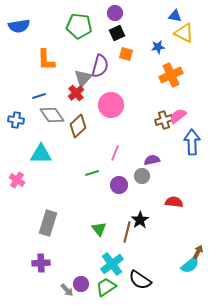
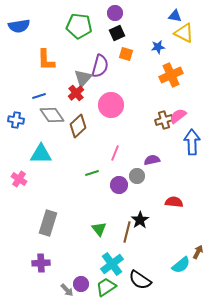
gray circle at (142, 176): moved 5 px left
pink cross at (17, 180): moved 2 px right, 1 px up
cyan semicircle at (190, 265): moved 9 px left
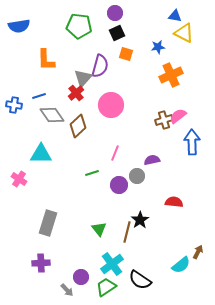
blue cross at (16, 120): moved 2 px left, 15 px up
purple circle at (81, 284): moved 7 px up
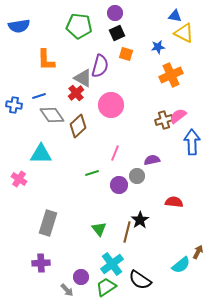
gray triangle at (83, 78): rotated 42 degrees counterclockwise
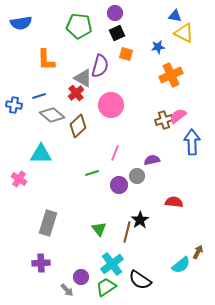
blue semicircle at (19, 26): moved 2 px right, 3 px up
gray diamond at (52, 115): rotated 15 degrees counterclockwise
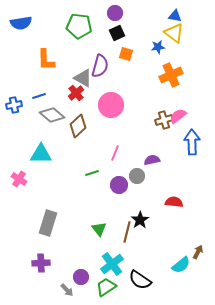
yellow triangle at (184, 33): moved 10 px left; rotated 10 degrees clockwise
blue cross at (14, 105): rotated 21 degrees counterclockwise
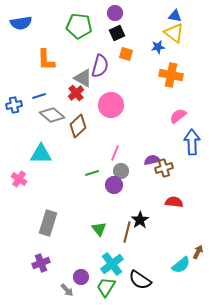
orange cross at (171, 75): rotated 35 degrees clockwise
brown cross at (164, 120): moved 48 px down
gray circle at (137, 176): moved 16 px left, 5 px up
purple circle at (119, 185): moved 5 px left
purple cross at (41, 263): rotated 18 degrees counterclockwise
green trapezoid at (106, 287): rotated 25 degrees counterclockwise
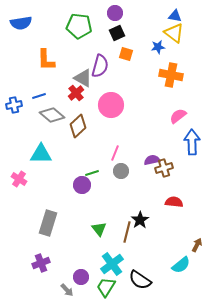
purple circle at (114, 185): moved 32 px left
brown arrow at (198, 252): moved 1 px left, 7 px up
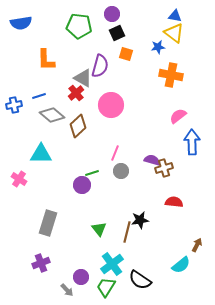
purple circle at (115, 13): moved 3 px left, 1 px down
purple semicircle at (152, 160): rotated 28 degrees clockwise
black star at (140, 220): rotated 24 degrees clockwise
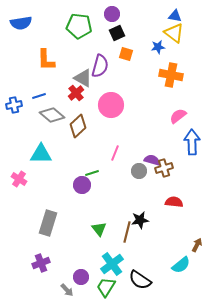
gray circle at (121, 171): moved 18 px right
